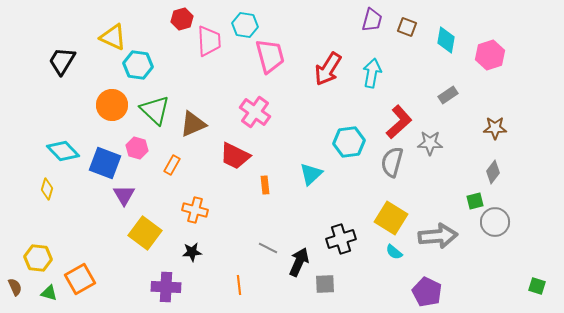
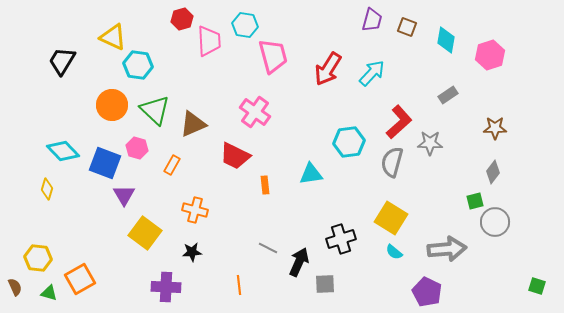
pink trapezoid at (270, 56): moved 3 px right
cyan arrow at (372, 73): rotated 32 degrees clockwise
cyan triangle at (311, 174): rotated 35 degrees clockwise
gray arrow at (438, 236): moved 9 px right, 13 px down
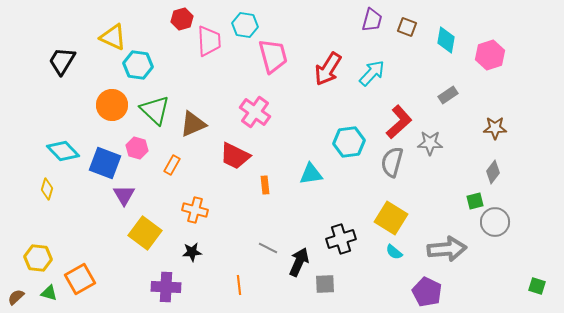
brown semicircle at (15, 287): moved 1 px right, 10 px down; rotated 108 degrees counterclockwise
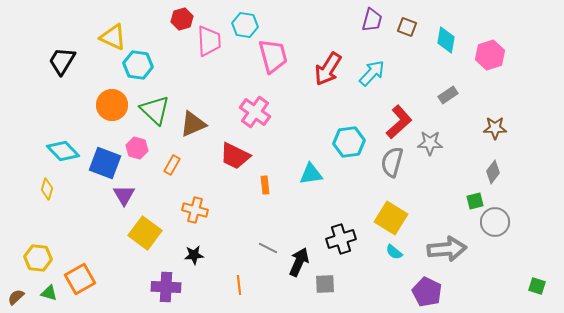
black star at (192, 252): moved 2 px right, 3 px down
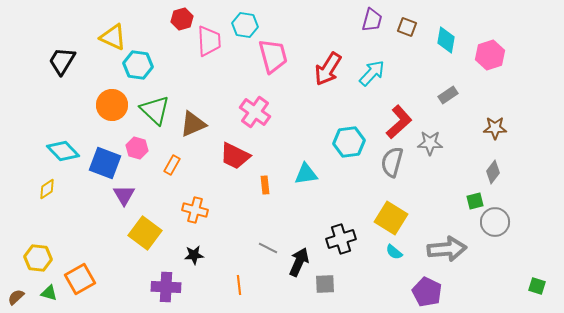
cyan triangle at (311, 174): moved 5 px left
yellow diamond at (47, 189): rotated 40 degrees clockwise
